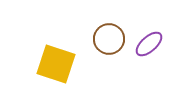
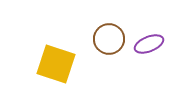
purple ellipse: rotated 20 degrees clockwise
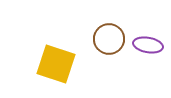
purple ellipse: moved 1 px left, 1 px down; rotated 32 degrees clockwise
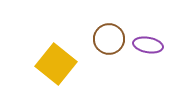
yellow square: rotated 21 degrees clockwise
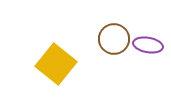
brown circle: moved 5 px right
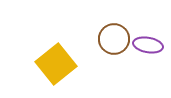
yellow square: rotated 12 degrees clockwise
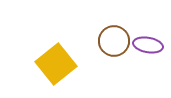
brown circle: moved 2 px down
